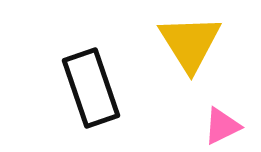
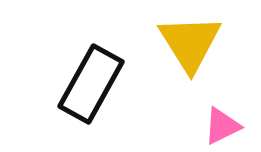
black rectangle: moved 4 px up; rotated 48 degrees clockwise
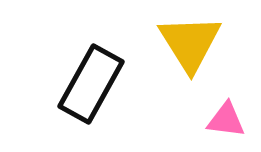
pink triangle: moved 4 px right, 6 px up; rotated 33 degrees clockwise
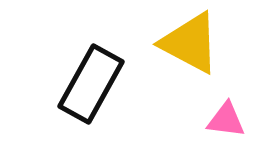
yellow triangle: rotated 30 degrees counterclockwise
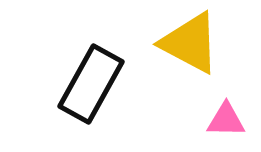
pink triangle: rotated 6 degrees counterclockwise
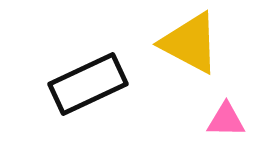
black rectangle: moved 3 px left; rotated 36 degrees clockwise
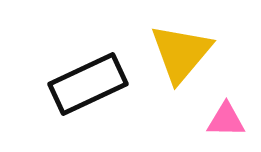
yellow triangle: moved 9 px left, 10 px down; rotated 42 degrees clockwise
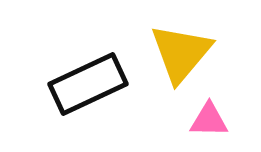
pink triangle: moved 17 px left
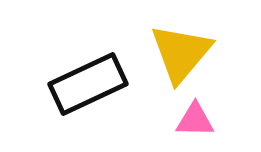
pink triangle: moved 14 px left
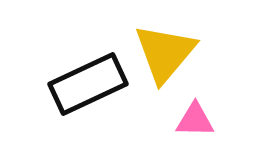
yellow triangle: moved 16 px left
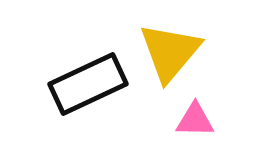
yellow triangle: moved 5 px right, 1 px up
